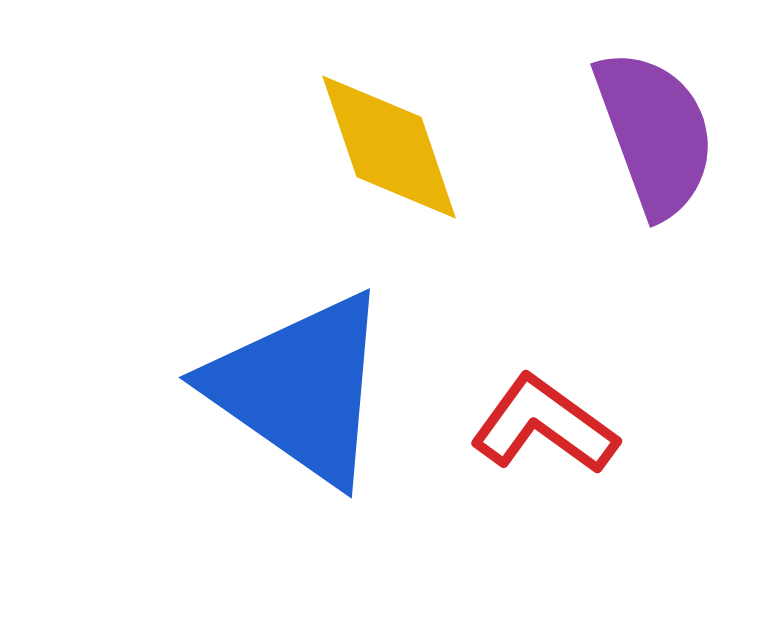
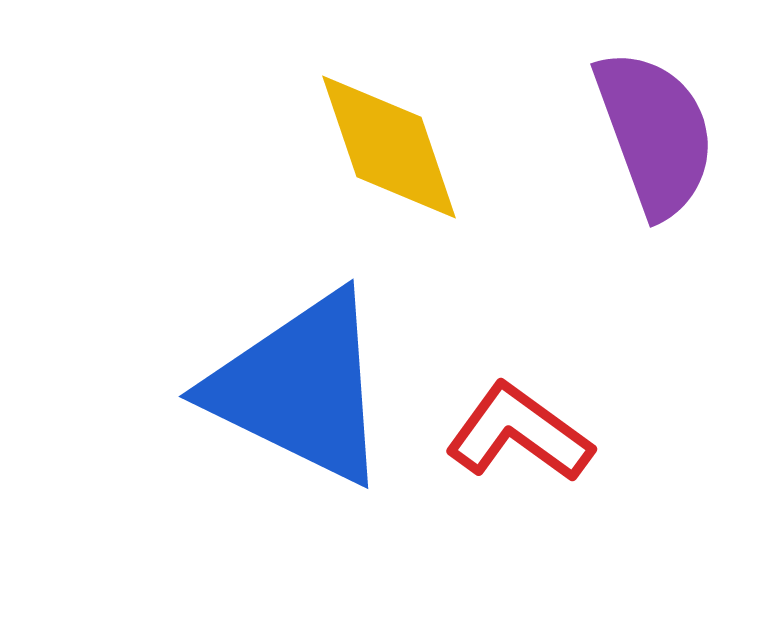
blue triangle: rotated 9 degrees counterclockwise
red L-shape: moved 25 px left, 8 px down
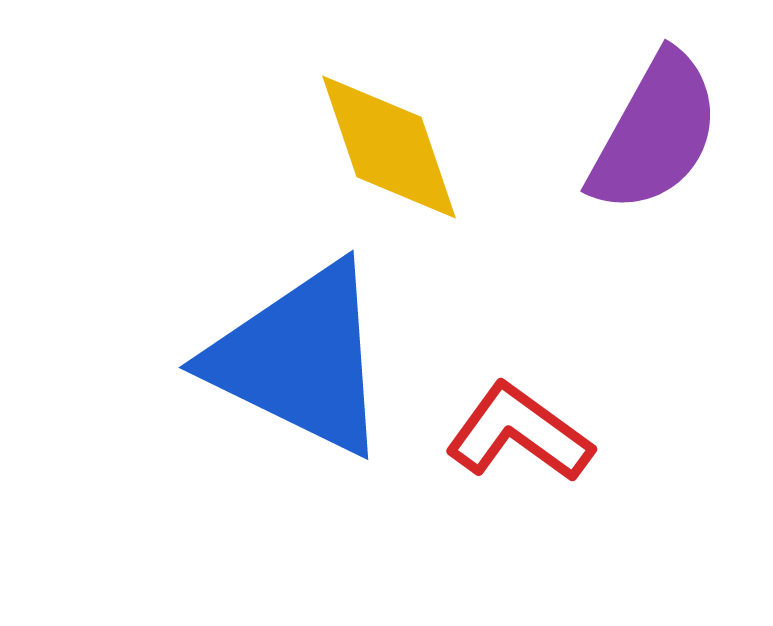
purple semicircle: rotated 49 degrees clockwise
blue triangle: moved 29 px up
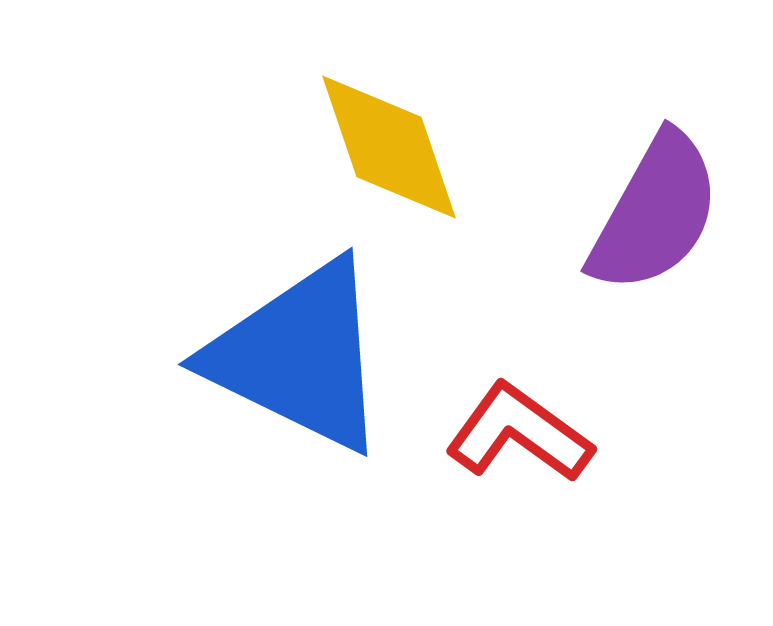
purple semicircle: moved 80 px down
blue triangle: moved 1 px left, 3 px up
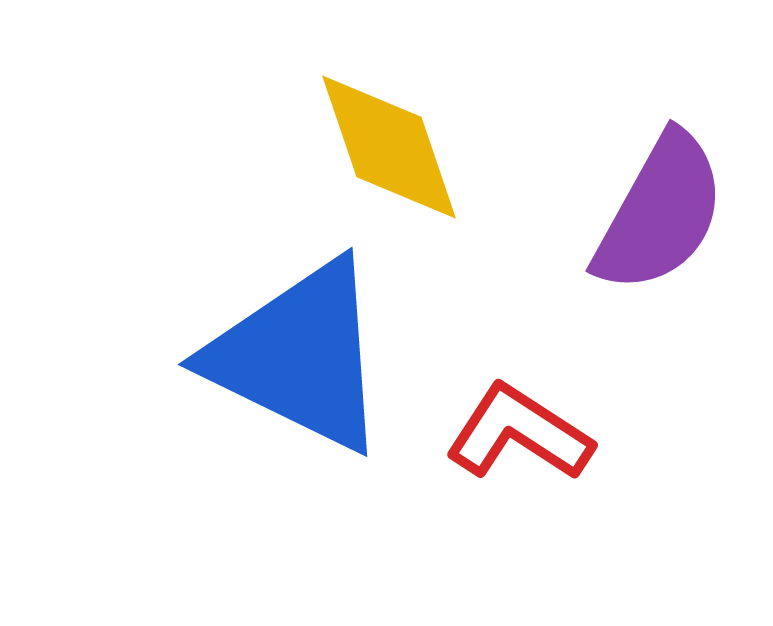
purple semicircle: moved 5 px right
red L-shape: rotated 3 degrees counterclockwise
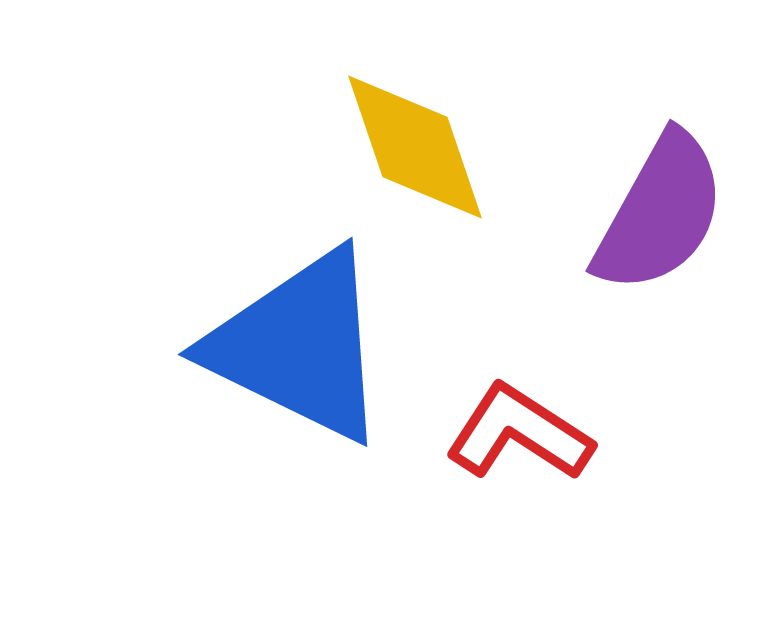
yellow diamond: moved 26 px right
blue triangle: moved 10 px up
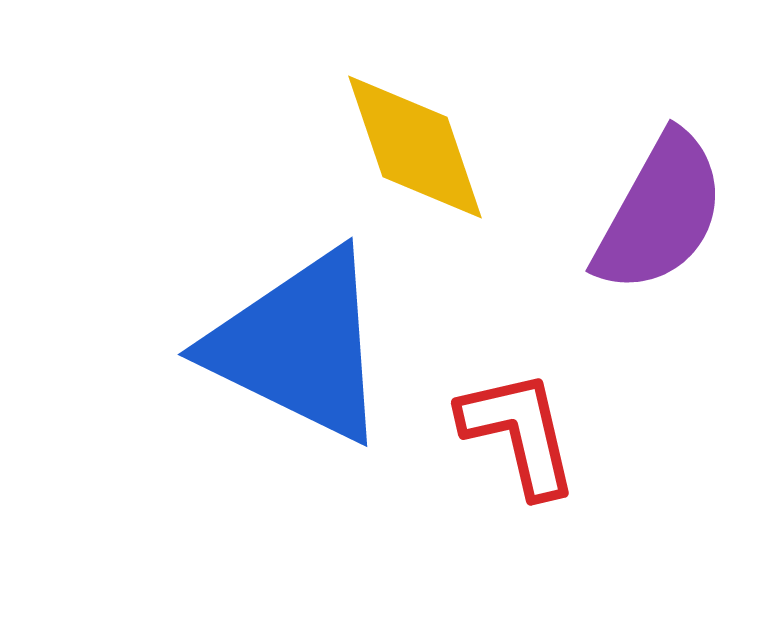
red L-shape: rotated 44 degrees clockwise
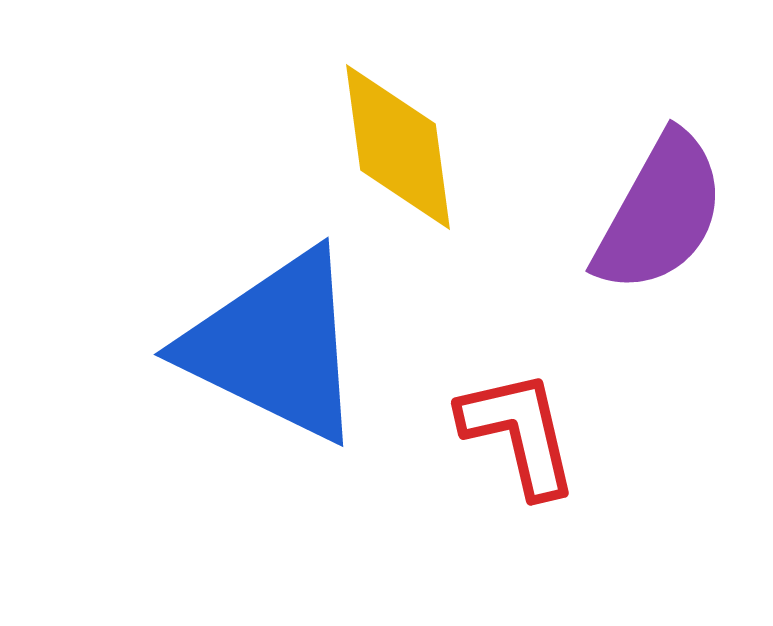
yellow diamond: moved 17 px left; rotated 11 degrees clockwise
blue triangle: moved 24 px left
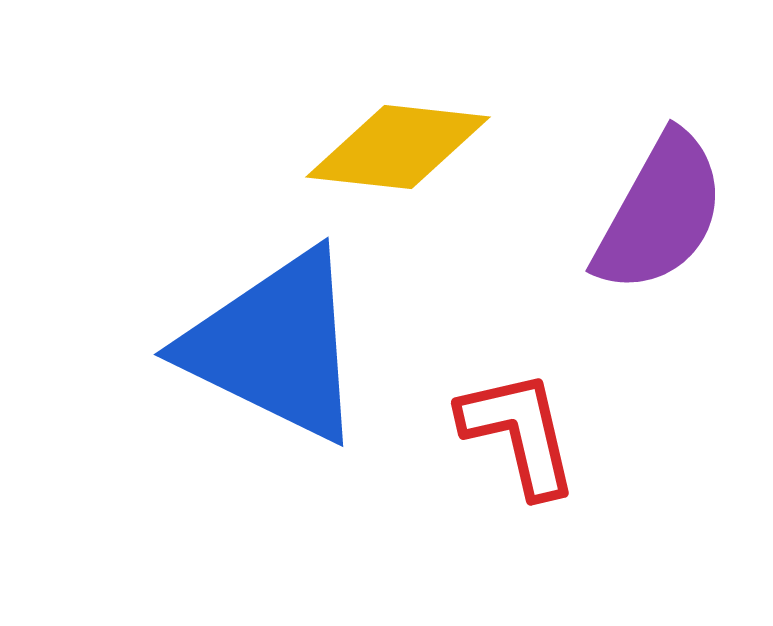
yellow diamond: rotated 76 degrees counterclockwise
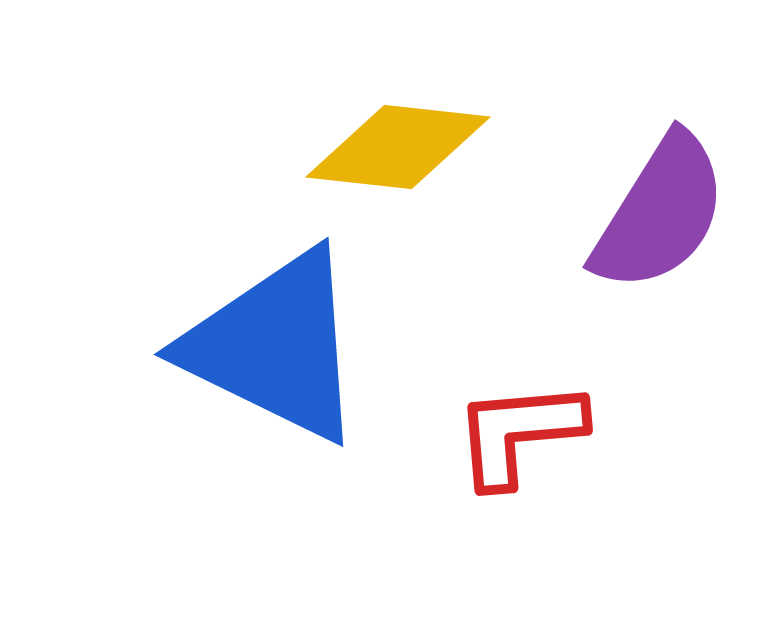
purple semicircle: rotated 3 degrees clockwise
red L-shape: rotated 82 degrees counterclockwise
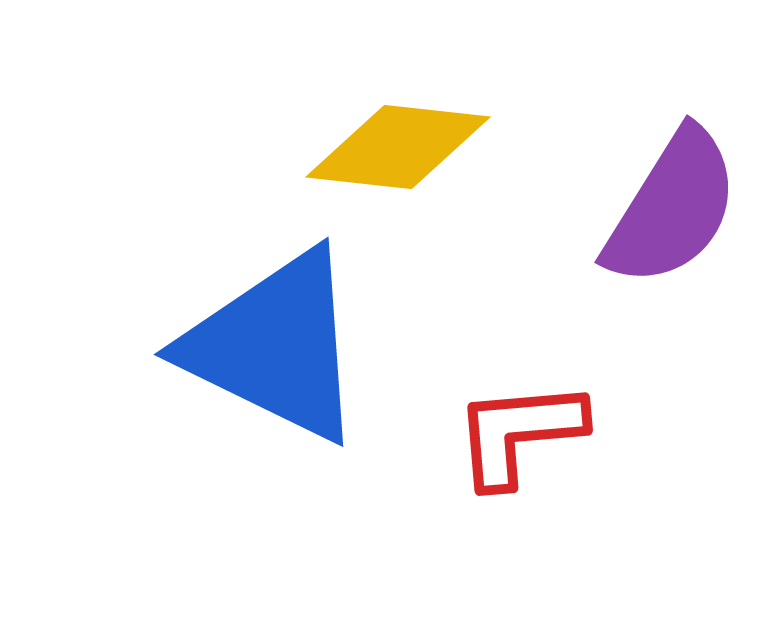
purple semicircle: moved 12 px right, 5 px up
